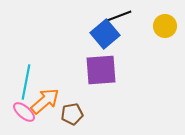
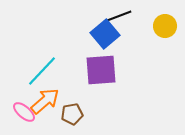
cyan line: moved 16 px right, 11 px up; rotated 32 degrees clockwise
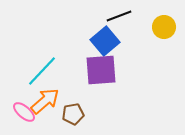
yellow circle: moved 1 px left, 1 px down
blue square: moved 7 px down
brown pentagon: moved 1 px right
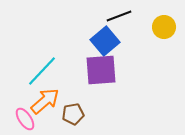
pink ellipse: moved 1 px right, 7 px down; rotated 15 degrees clockwise
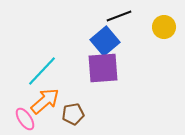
purple square: moved 2 px right, 2 px up
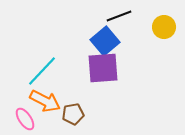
orange arrow: rotated 68 degrees clockwise
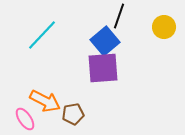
black line: rotated 50 degrees counterclockwise
cyan line: moved 36 px up
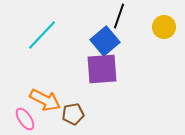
purple square: moved 1 px left, 1 px down
orange arrow: moved 1 px up
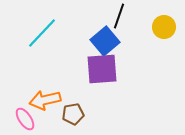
cyan line: moved 2 px up
orange arrow: rotated 140 degrees clockwise
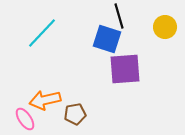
black line: rotated 35 degrees counterclockwise
yellow circle: moved 1 px right
blue square: moved 2 px right, 2 px up; rotated 32 degrees counterclockwise
purple square: moved 23 px right
brown pentagon: moved 2 px right
